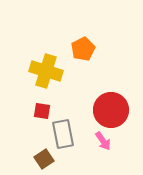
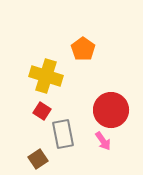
orange pentagon: rotated 10 degrees counterclockwise
yellow cross: moved 5 px down
red square: rotated 24 degrees clockwise
brown square: moved 6 px left
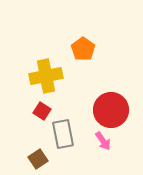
yellow cross: rotated 28 degrees counterclockwise
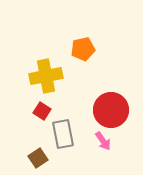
orange pentagon: rotated 25 degrees clockwise
brown square: moved 1 px up
